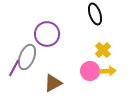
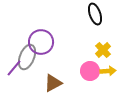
purple circle: moved 6 px left, 8 px down
purple line: rotated 12 degrees clockwise
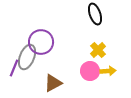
yellow cross: moved 5 px left
purple line: rotated 18 degrees counterclockwise
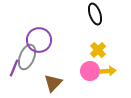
purple circle: moved 2 px left, 2 px up
brown triangle: rotated 18 degrees counterclockwise
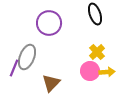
purple circle: moved 10 px right, 17 px up
yellow cross: moved 1 px left, 2 px down
yellow arrow: moved 1 px left, 1 px down
brown triangle: moved 2 px left
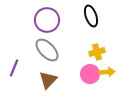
black ellipse: moved 4 px left, 2 px down
purple circle: moved 2 px left, 3 px up
yellow cross: rotated 28 degrees clockwise
gray ellipse: moved 20 px right, 7 px up; rotated 65 degrees counterclockwise
pink circle: moved 3 px down
brown triangle: moved 3 px left, 3 px up
